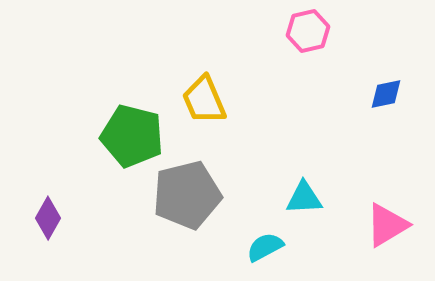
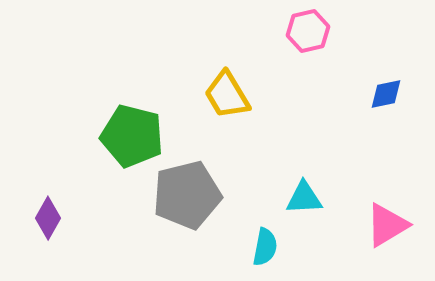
yellow trapezoid: moved 23 px right, 5 px up; rotated 8 degrees counterclockwise
cyan semicircle: rotated 129 degrees clockwise
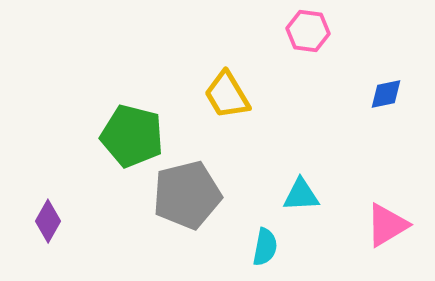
pink hexagon: rotated 21 degrees clockwise
cyan triangle: moved 3 px left, 3 px up
purple diamond: moved 3 px down
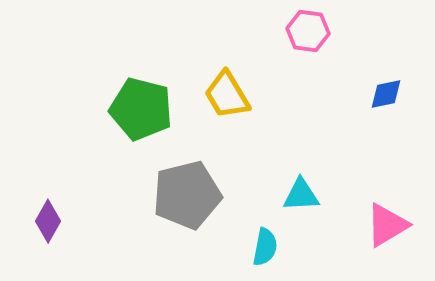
green pentagon: moved 9 px right, 27 px up
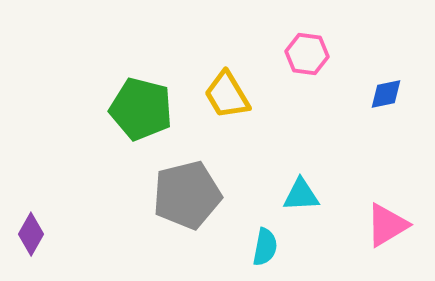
pink hexagon: moved 1 px left, 23 px down
purple diamond: moved 17 px left, 13 px down
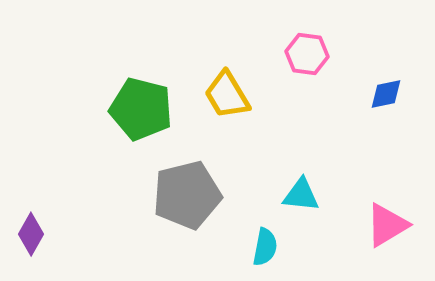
cyan triangle: rotated 9 degrees clockwise
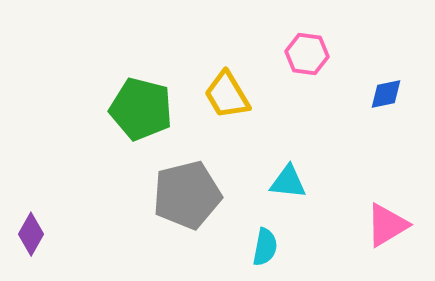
cyan triangle: moved 13 px left, 13 px up
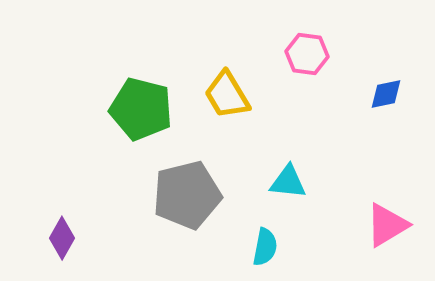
purple diamond: moved 31 px right, 4 px down
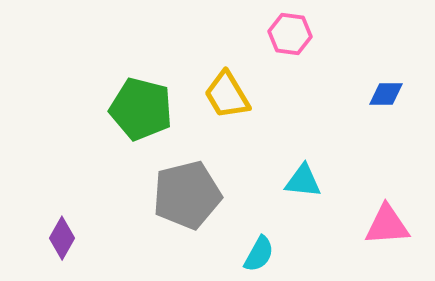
pink hexagon: moved 17 px left, 20 px up
blue diamond: rotated 12 degrees clockwise
cyan triangle: moved 15 px right, 1 px up
pink triangle: rotated 27 degrees clockwise
cyan semicircle: moved 6 px left, 7 px down; rotated 18 degrees clockwise
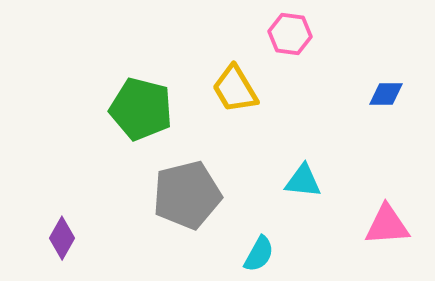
yellow trapezoid: moved 8 px right, 6 px up
